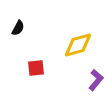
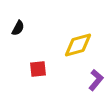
red square: moved 2 px right, 1 px down
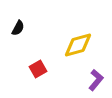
red square: rotated 24 degrees counterclockwise
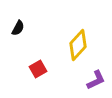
yellow diamond: rotated 32 degrees counterclockwise
purple L-shape: rotated 25 degrees clockwise
